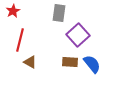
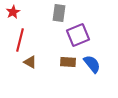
red star: moved 1 px down
purple square: rotated 20 degrees clockwise
brown rectangle: moved 2 px left
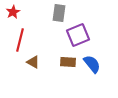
brown triangle: moved 3 px right
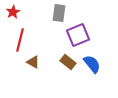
brown rectangle: rotated 35 degrees clockwise
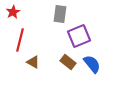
gray rectangle: moved 1 px right, 1 px down
purple square: moved 1 px right, 1 px down
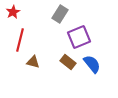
gray rectangle: rotated 24 degrees clockwise
purple square: moved 1 px down
brown triangle: rotated 16 degrees counterclockwise
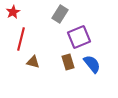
red line: moved 1 px right, 1 px up
brown rectangle: rotated 35 degrees clockwise
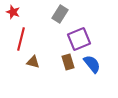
red star: rotated 24 degrees counterclockwise
purple square: moved 2 px down
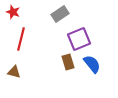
gray rectangle: rotated 24 degrees clockwise
brown triangle: moved 19 px left, 10 px down
